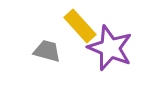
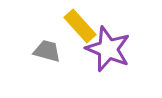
purple star: moved 2 px left, 1 px down
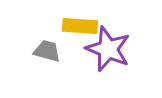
yellow rectangle: rotated 44 degrees counterclockwise
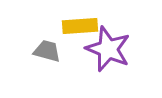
yellow rectangle: rotated 8 degrees counterclockwise
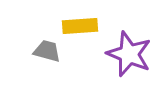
purple star: moved 21 px right, 5 px down
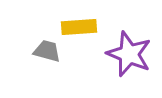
yellow rectangle: moved 1 px left, 1 px down
